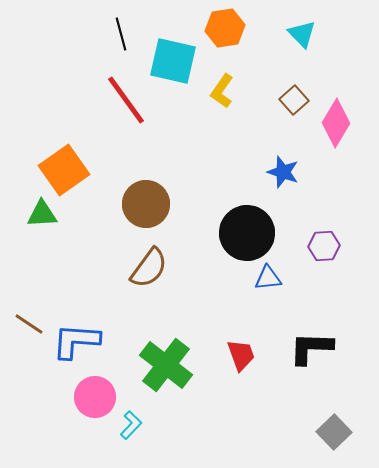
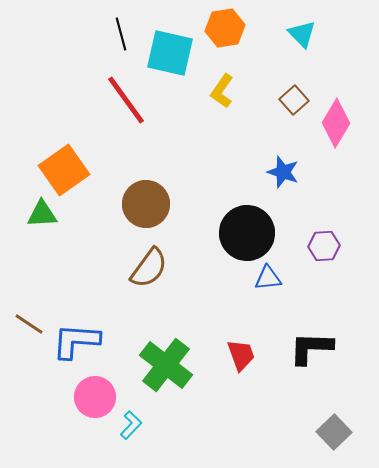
cyan square: moved 3 px left, 8 px up
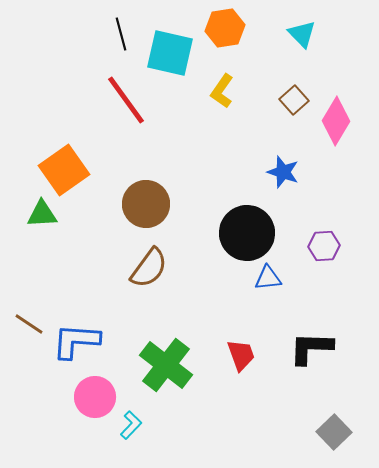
pink diamond: moved 2 px up
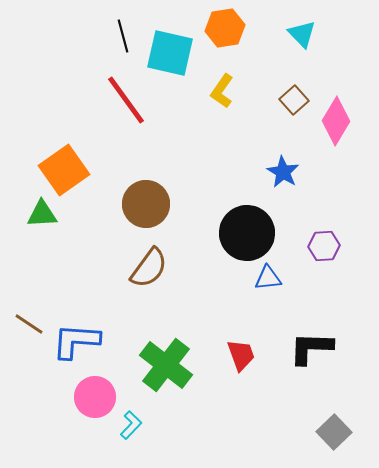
black line: moved 2 px right, 2 px down
blue star: rotated 12 degrees clockwise
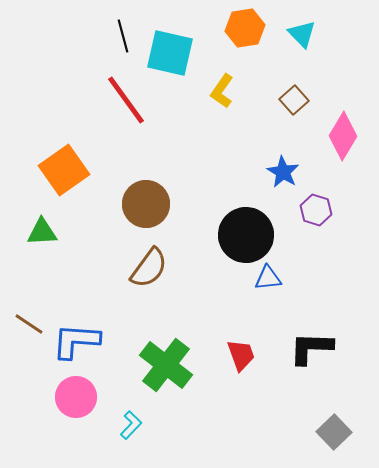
orange hexagon: moved 20 px right
pink diamond: moved 7 px right, 15 px down
green triangle: moved 18 px down
black circle: moved 1 px left, 2 px down
purple hexagon: moved 8 px left, 36 px up; rotated 20 degrees clockwise
pink circle: moved 19 px left
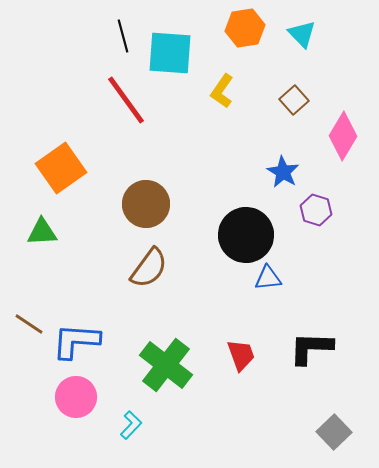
cyan square: rotated 9 degrees counterclockwise
orange square: moved 3 px left, 2 px up
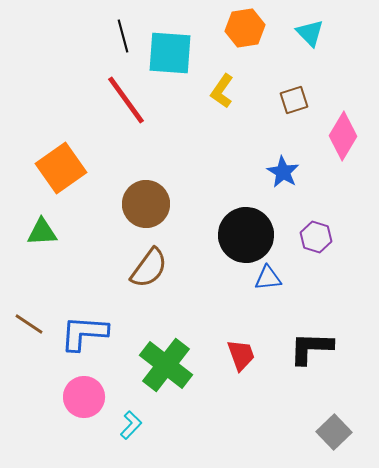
cyan triangle: moved 8 px right, 1 px up
brown square: rotated 24 degrees clockwise
purple hexagon: moved 27 px down
blue L-shape: moved 8 px right, 8 px up
pink circle: moved 8 px right
